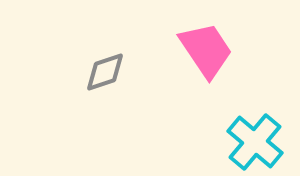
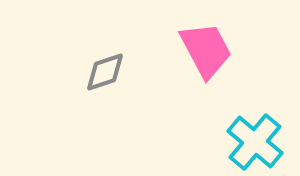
pink trapezoid: rotated 6 degrees clockwise
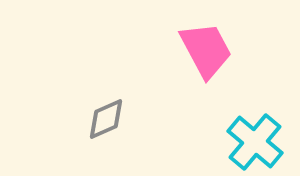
gray diamond: moved 1 px right, 47 px down; rotated 6 degrees counterclockwise
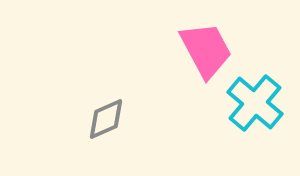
cyan cross: moved 39 px up
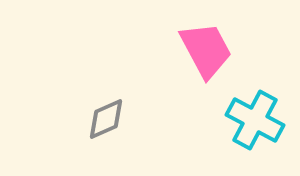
cyan cross: moved 17 px down; rotated 12 degrees counterclockwise
